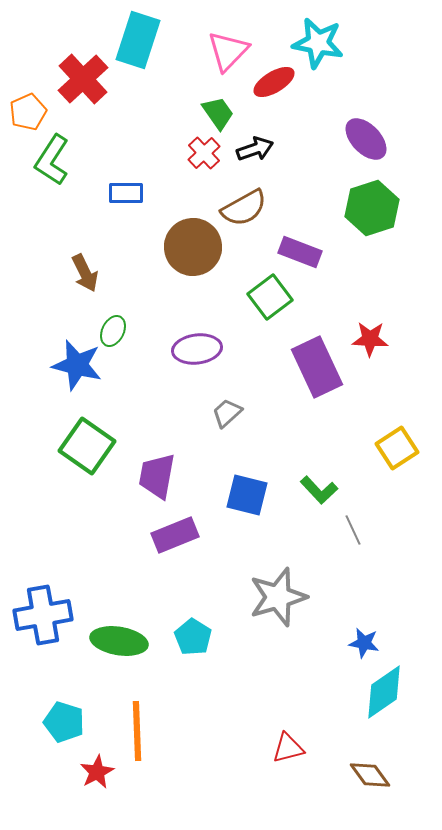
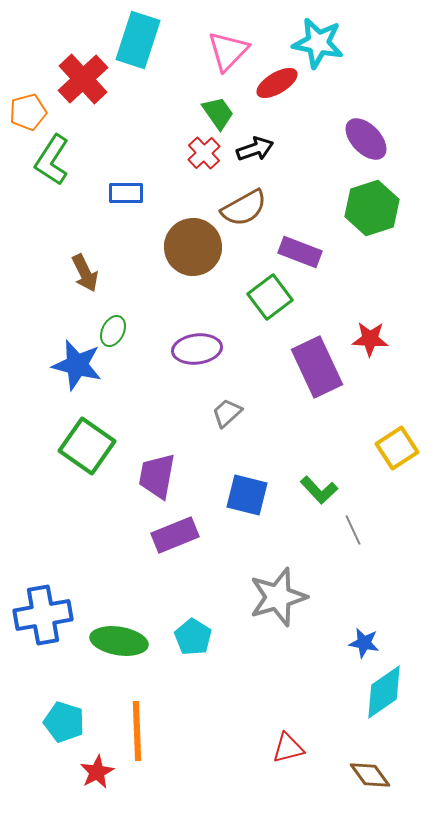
red ellipse at (274, 82): moved 3 px right, 1 px down
orange pentagon at (28, 112): rotated 9 degrees clockwise
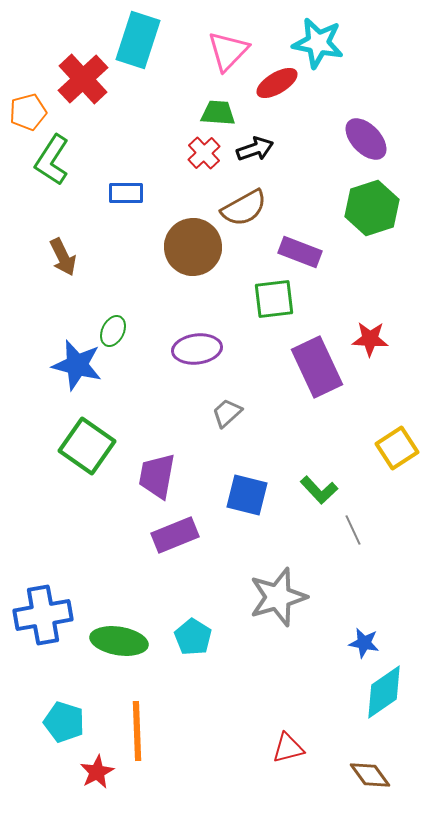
green trapezoid at (218, 113): rotated 51 degrees counterclockwise
brown arrow at (85, 273): moved 22 px left, 16 px up
green square at (270, 297): moved 4 px right, 2 px down; rotated 30 degrees clockwise
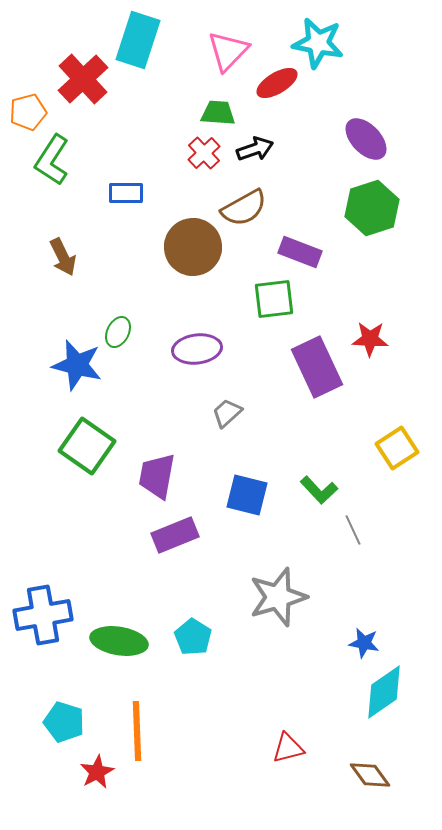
green ellipse at (113, 331): moved 5 px right, 1 px down
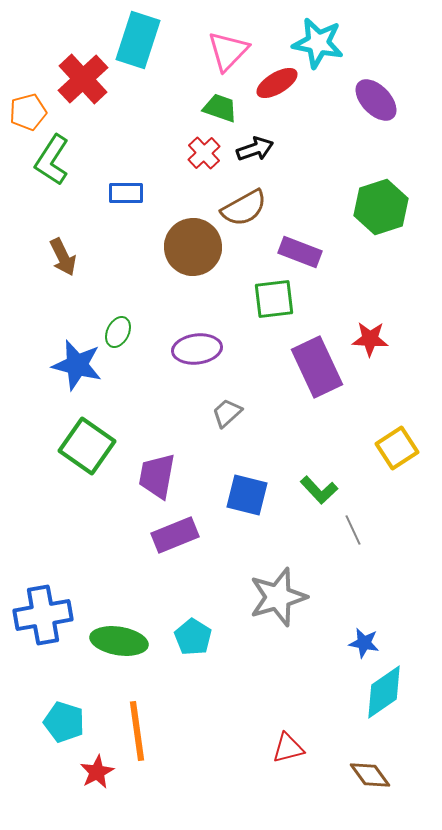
green trapezoid at (218, 113): moved 2 px right, 5 px up; rotated 15 degrees clockwise
purple ellipse at (366, 139): moved 10 px right, 39 px up
green hexagon at (372, 208): moved 9 px right, 1 px up
orange line at (137, 731): rotated 6 degrees counterclockwise
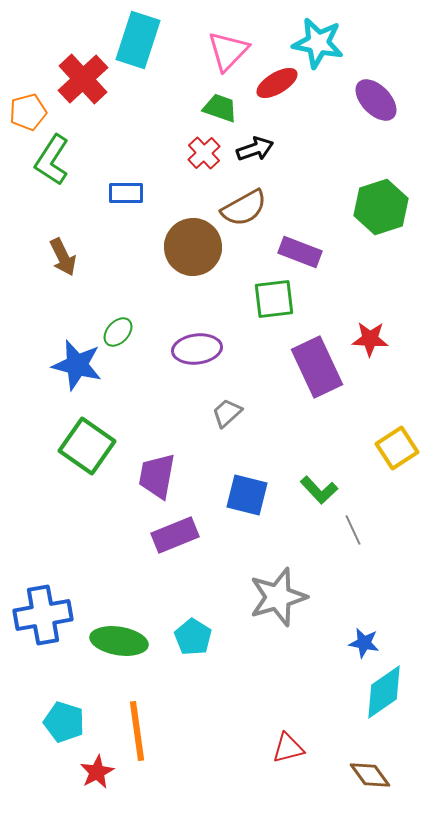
green ellipse at (118, 332): rotated 16 degrees clockwise
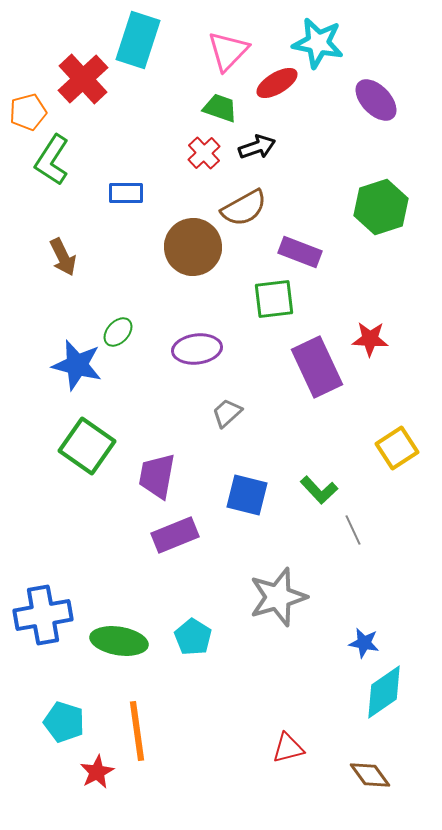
black arrow at (255, 149): moved 2 px right, 2 px up
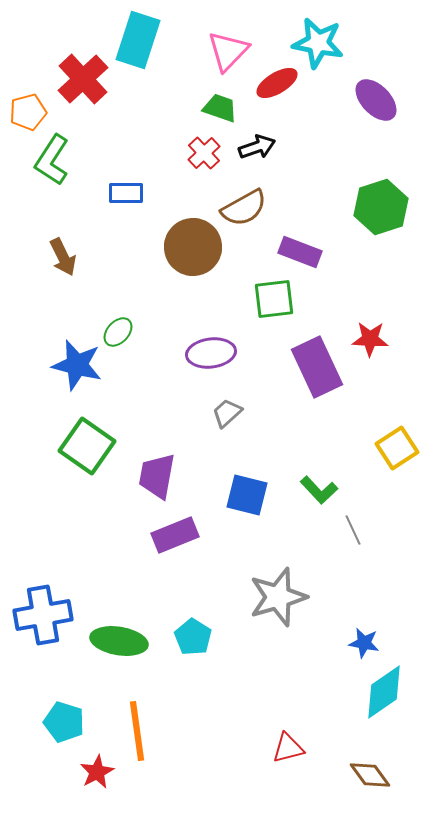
purple ellipse at (197, 349): moved 14 px right, 4 px down
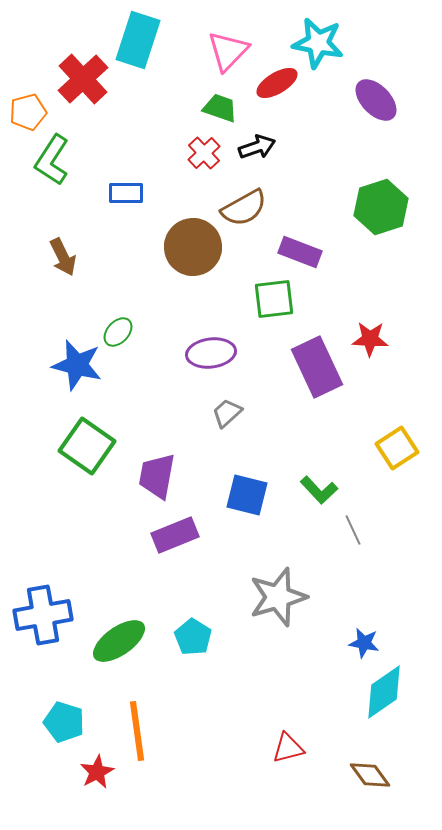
green ellipse at (119, 641): rotated 44 degrees counterclockwise
